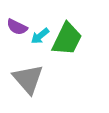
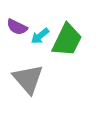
green trapezoid: moved 1 px down
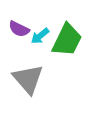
purple semicircle: moved 2 px right, 2 px down
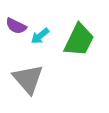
purple semicircle: moved 3 px left, 3 px up
green trapezoid: moved 12 px right
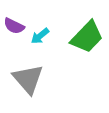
purple semicircle: moved 2 px left
green trapezoid: moved 8 px right, 3 px up; rotated 18 degrees clockwise
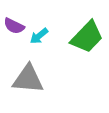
cyan arrow: moved 1 px left
gray triangle: rotated 44 degrees counterclockwise
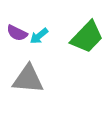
purple semicircle: moved 3 px right, 7 px down
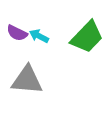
cyan arrow: rotated 66 degrees clockwise
gray triangle: moved 1 px left, 1 px down
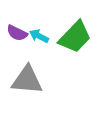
green trapezoid: moved 12 px left
